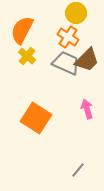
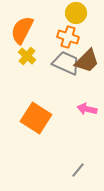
orange cross: rotated 15 degrees counterclockwise
brown trapezoid: moved 1 px down
pink arrow: rotated 60 degrees counterclockwise
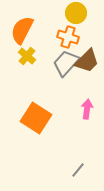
gray trapezoid: rotated 72 degrees counterclockwise
pink arrow: rotated 84 degrees clockwise
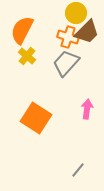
brown trapezoid: moved 29 px up
